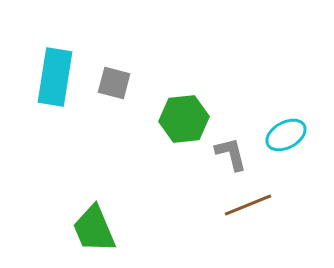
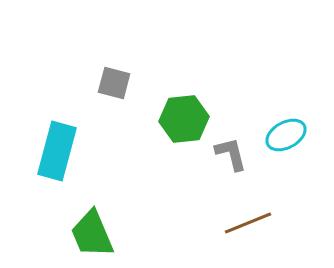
cyan rectangle: moved 2 px right, 74 px down; rotated 6 degrees clockwise
brown line: moved 18 px down
green trapezoid: moved 2 px left, 5 px down
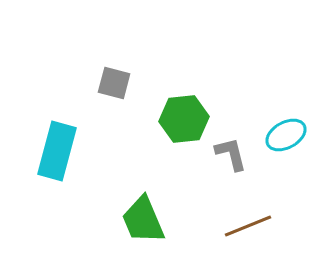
brown line: moved 3 px down
green trapezoid: moved 51 px right, 14 px up
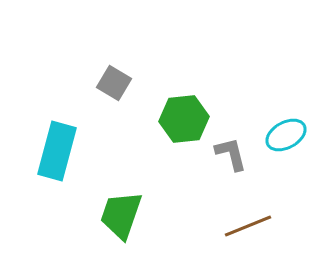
gray square: rotated 16 degrees clockwise
green trapezoid: moved 22 px left, 5 px up; rotated 42 degrees clockwise
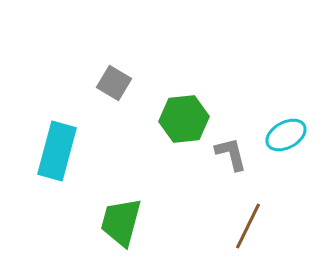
green trapezoid: moved 7 px down; rotated 4 degrees counterclockwise
brown line: rotated 42 degrees counterclockwise
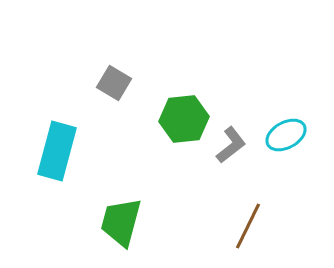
gray L-shape: moved 9 px up; rotated 66 degrees clockwise
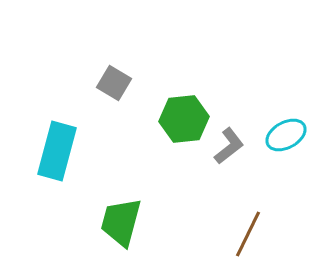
gray L-shape: moved 2 px left, 1 px down
brown line: moved 8 px down
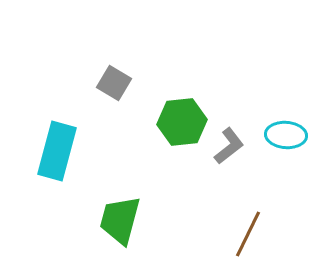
green hexagon: moved 2 px left, 3 px down
cyan ellipse: rotated 33 degrees clockwise
green trapezoid: moved 1 px left, 2 px up
